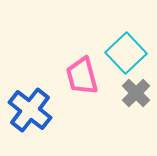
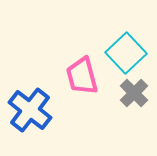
gray cross: moved 2 px left
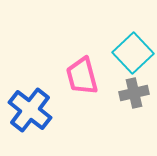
cyan square: moved 7 px right
gray cross: rotated 32 degrees clockwise
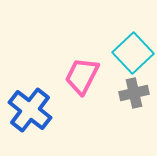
pink trapezoid: rotated 42 degrees clockwise
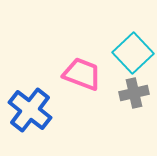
pink trapezoid: moved 2 px up; rotated 84 degrees clockwise
